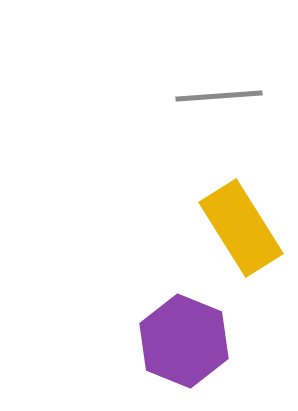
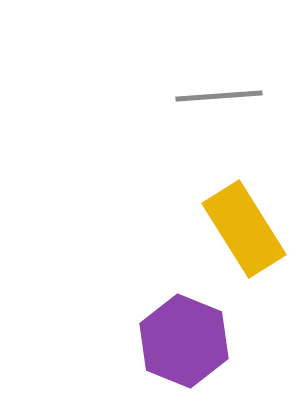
yellow rectangle: moved 3 px right, 1 px down
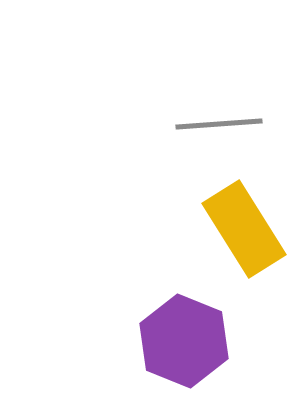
gray line: moved 28 px down
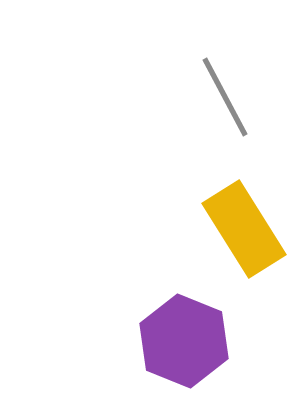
gray line: moved 6 px right, 27 px up; rotated 66 degrees clockwise
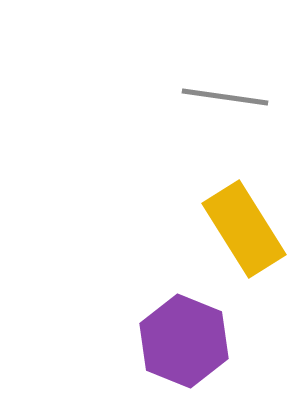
gray line: rotated 54 degrees counterclockwise
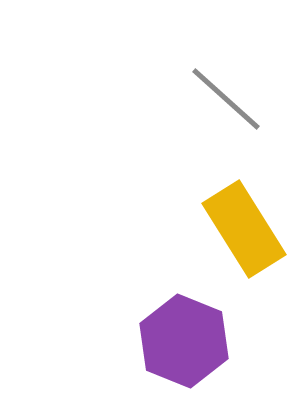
gray line: moved 1 px right, 2 px down; rotated 34 degrees clockwise
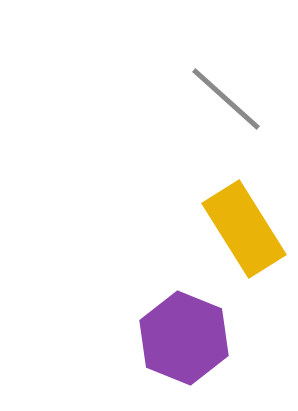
purple hexagon: moved 3 px up
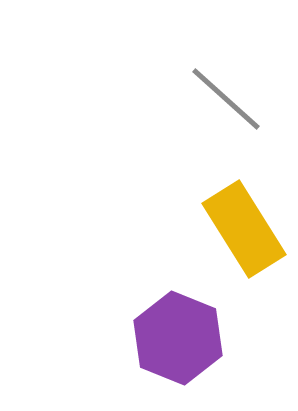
purple hexagon: moved 6 px left
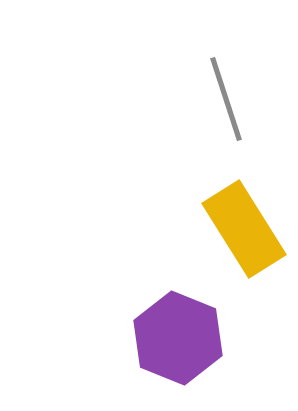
gray line: rotated 30 degrees clockwise
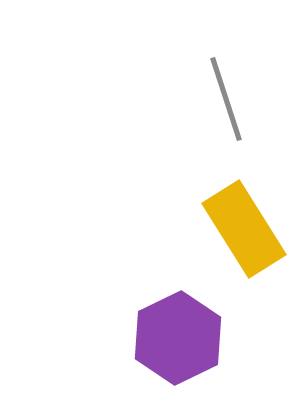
purple hexagon: rotated 12 degrees clockwise
